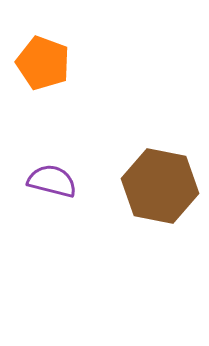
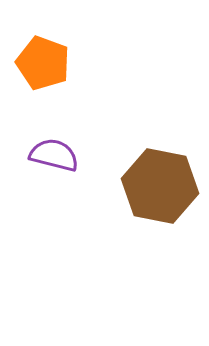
purple semicircle: moved 2 px right, 26 px up
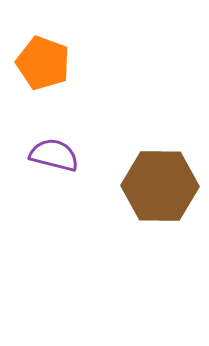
brown hexagon: rotated 10 degrees counterclockwise
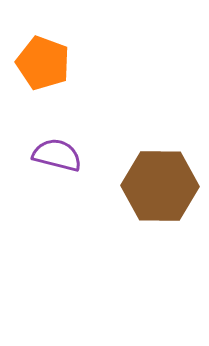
purple semicircle: moved 3 px right
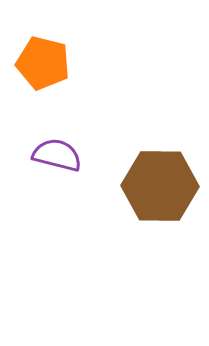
orange pentagon: rotated 6 degrees counterclockwise
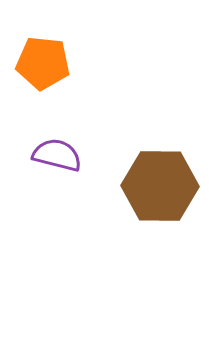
orange pentagon: rotated 8 degrees counterclockwise
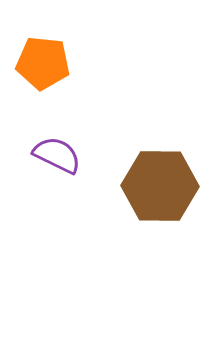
purple semicircle: rotated 12 degrees clockwise
